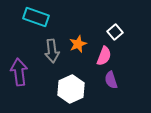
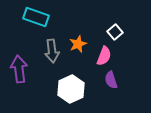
purple arrow: moved 3 px up
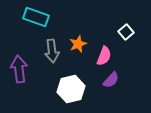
white square: moved 11 px right
purple semicircle: rotated 120 degrees counterclockwise
white hexagon: rotated 12 degrees clockwise
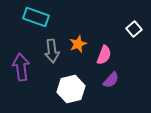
white square: moved 8 px right, 3 px up
pink semicircle: moved 1 px up
purple arrow: moved 2 px right, 2 px up
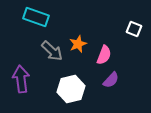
white square: rotated 28 degrees counterclockwise
gray arrow: rotated 40 degrees counterclockwise
purple arrow: moved 12 px down
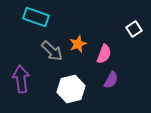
white square: rotated 35 degrees clockwise
pink semicircle: moved 1 px up
purple semicircle: rotated 12 degrees counterclockwise
